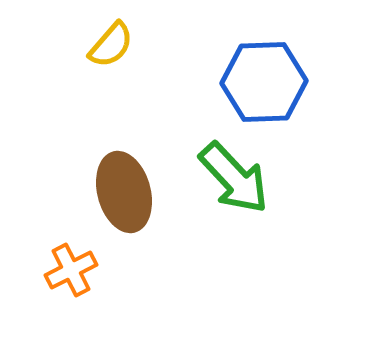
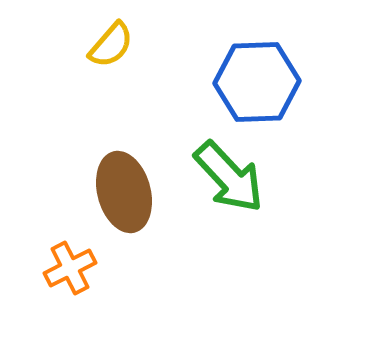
blue hexagon: moved 7 px left
green arrow: moved 5 px left, 1 px up
orange cross: moved 1 px left, 2 px up
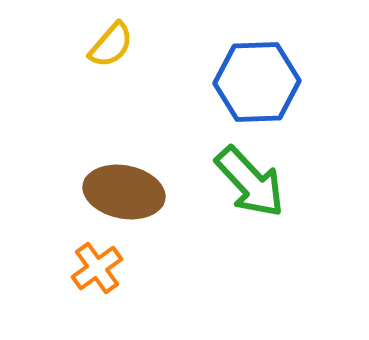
green arrow: moved 21 px right, 5 px down
brown ellipse: rotated 64 degrees counterclockwise
orange cross: moved 27 px right; rotated 9 degrees counterclockwise
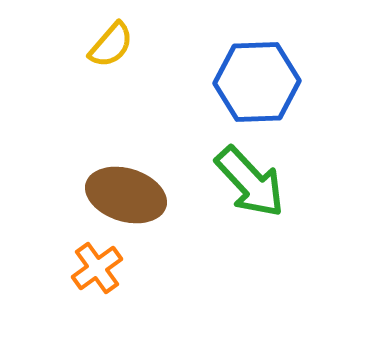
brown ellipse: moved 2 px right, 3 px down; rotated 6 degrees clockwise
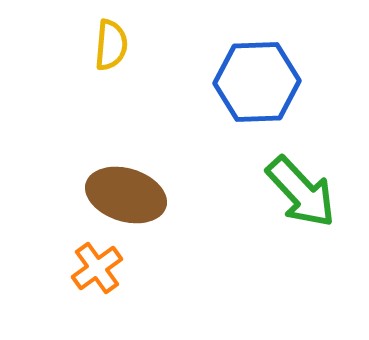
yellow semicircle: rotated 36 degrees counterclockwise
green arrow: moved 51 px right, 10 px down
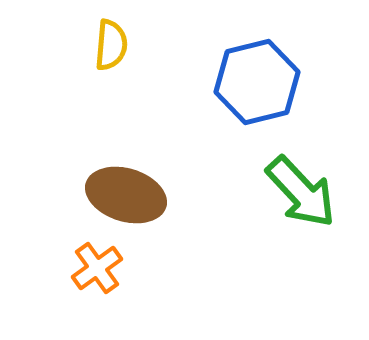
blue hexagon: rotated 12 degrees counterclockwise
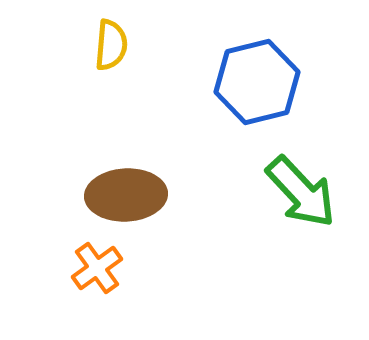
brown ellipse: rotated 20 degrees counterclockwise
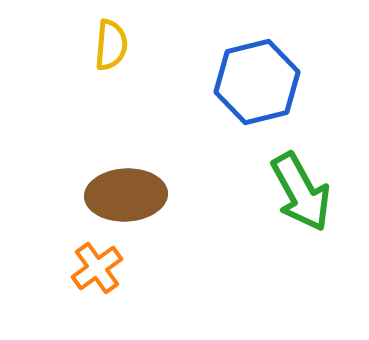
green arrow: rotated 14 degrees clockwise
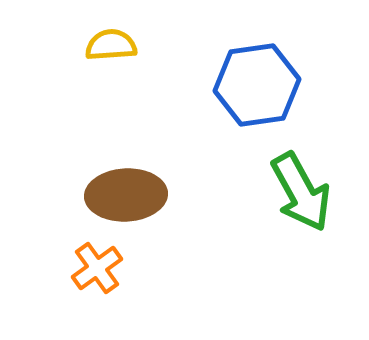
yellow semicircle: rotated 99 degrees counterclockwise
blue hexagon: moved 3 px down; rotated 6 degrees clockwise
